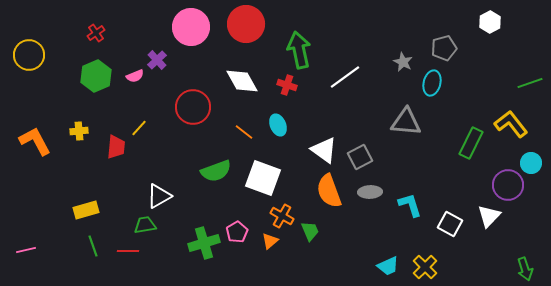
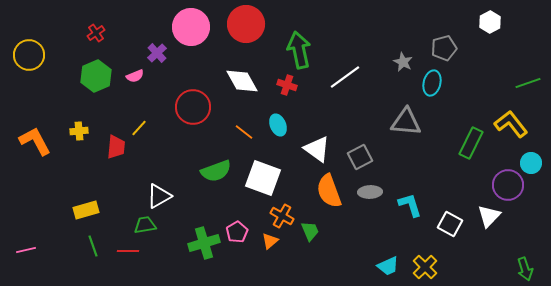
purple cross at (157, 60): moved 7 px up
green line at (530, 83): moved 2 px left
white triangle at (324, 150): moved 7 px left, 1 px up
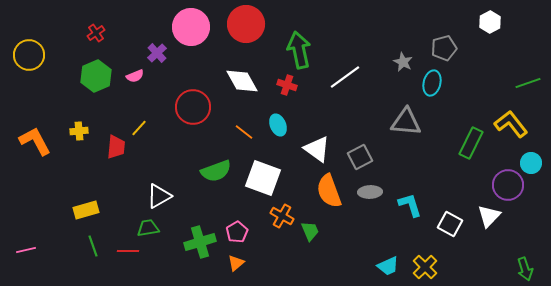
green trapezoid at (145, 225): moved 3 px right, 3 px down
orange triangle at (270, 241): moved 34 px left, 22 px down
green cross at (204, 243): moved 4 px left, 1 px up
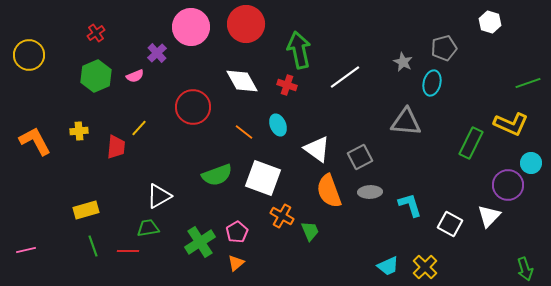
white hexagon at (490, 22): rotated 15 degrees counterclockwise
yellow L-shape at (511, 124): rotated 152 degrees clockwise
green semicircle at (216, 171): moved 1 px right, 4 px down
green cross at (200, 242): rotated 16 degrees counterclockwise
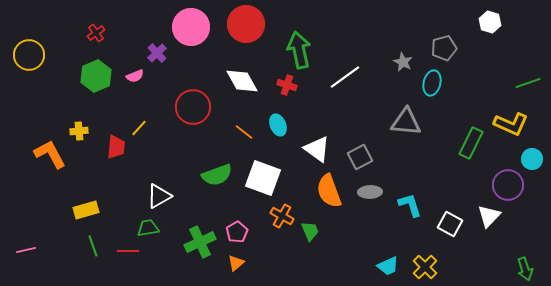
orange L-shape at (35, 141): moved 15 px right, 13 px down
cyan circle at (531, 163): moved 1 px right, 4 px up
green cross at (200, 242): rotated 8 degrees clockwise
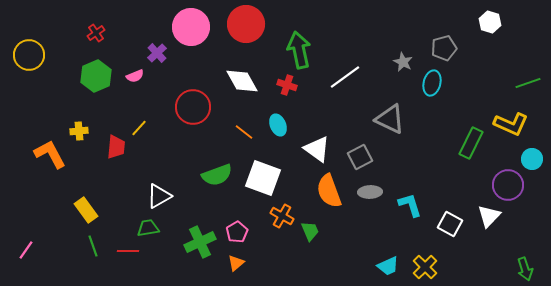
gray triangle at (406, 122): moved 16 px left, 3 px up; rotated 20 degrees clockwise
yellow rectangle at (86, 210): rotated 70 degrees clockwise
pink line at (26, 250): rotated 42 degrees counterclockwise
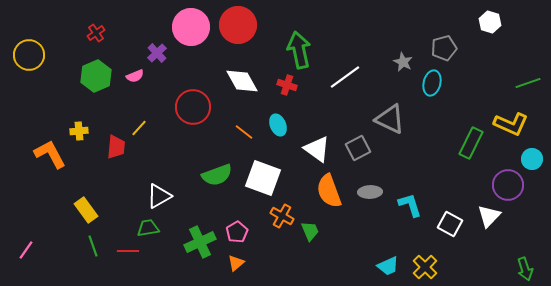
red circle at (246, 24): moved 8 px left, 1 px down
gray square at (360, 157): moved 2 px left, 9 px up
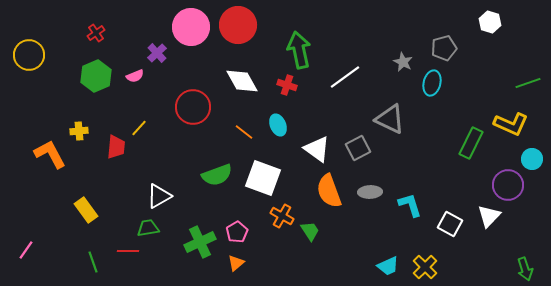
green trapezoid at (310, 231): rotated 10 degrees counterclockwise
green line at (93, 246): moved 16 px down
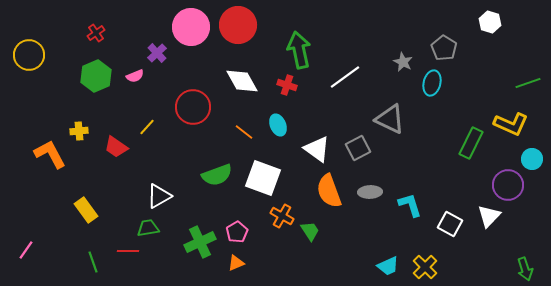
gray pentagon at (444, 48): rotated 25 degrees counterclockwise
yellow line at (139, 128): moved 8 px right, 1 px up
red trapezoid at (116, 147): rotated 120 degrees clockwise
orange triangle at (236, 263): rotated 18 degrees clockwise
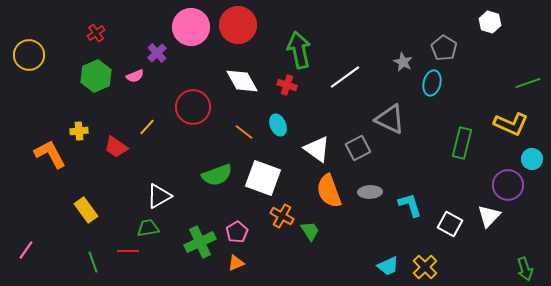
green rectangle at (471, 143): moved 9 px left; rotated 12 degrees counterclockwise
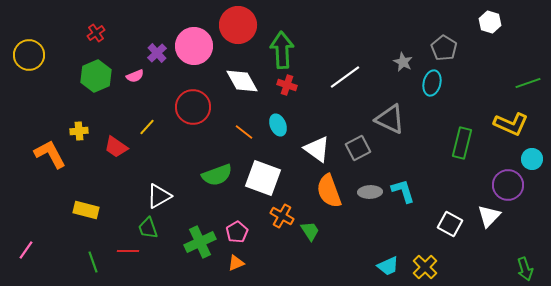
pink circle at (191, 27): moved 3 px right, 19 px down
green arrow at (299, 50): moved 17 px left; rotated 9 degrees clockwise
cyan L-shape at (410, 205): moved 7 px left, 14 px up
yellow rectangle at (86, 210): rotated 40 degrees counterclockwise
green trapezoid at (148, 228): rotated 100 degrees counterclockwise
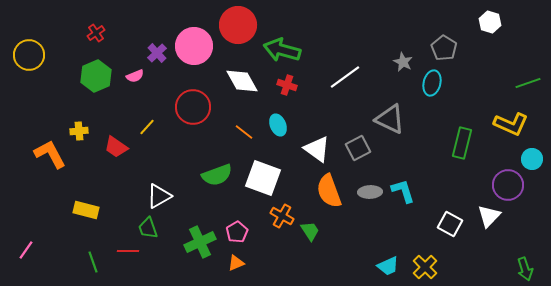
green arrow at (282, 50): rotated 72 degrees counterclockwise
